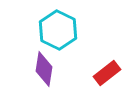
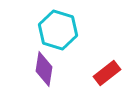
cyan hexagon: rotated 9 degrees counterclockwise
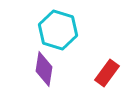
red rectangle: rotated 16 degrees counterclockwise
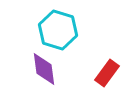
purple diamond: rotated 16 degrees counterclockwise
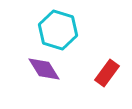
purple diamond: rotated 24 degrees counterclockwise
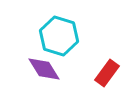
cyan hexagon: moved 1 px right, 6 px down
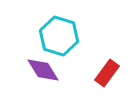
purple diamond: moved 1 px left, 1 px down
